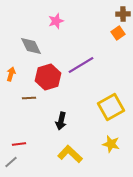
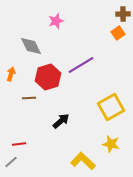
black arrow: rotated 144 degrees counterclockwise
yellow L-shape: moved 13 px right, 7 px down
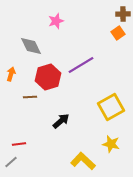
brown line: moved 1 px right, 1 px up
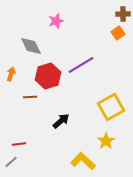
red hexagon: moved 1 px up
yellow star: moved 5 px left, 3 px up; rotated 24 degrees clockwise
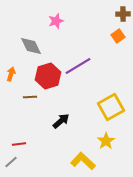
orange square: moved 3 px down
purple line: moved 3 px left, 1 px down
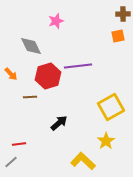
orange square: rotated 24 degrees clockwise
purple line: rotated 24 degrees clockwise
orange arrow: rotated 120 degrees clockwise
black arrow: moved 2 px left, 2 px down
